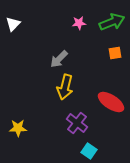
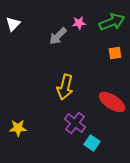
gray arrow: moved 1 px left, 23 px up
red ellipse: moved 1 px right
purple cross: moved 2 px left
cyan square: moved 3 px right, 8 px up
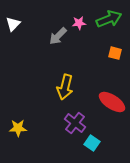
green arrow: moved 3 px left, 3 px up
orange square: rotated 24 degrees clockwise
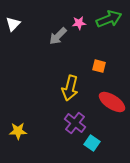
orange square: moved 16 px left, 13 px down
yellow arrow: moved 5 px right, 1 px down
yellow star: moved 3 px down
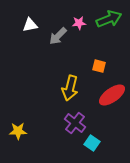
white triangle: moved 17 px right, 1 px down; rotated 35 degrees clockwise
red ellipse: moved 7 px up; rotated 68 degrees counterclockwise
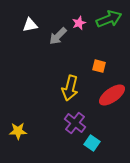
pink star: rotated 16 degrees counterclockwise
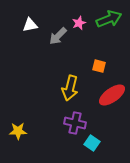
purple cross: rotated 25 degrees counterclockwise
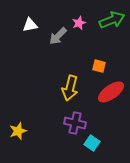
green arrow: moved 3 px right, 1 px down
red ellipse: moved 1 px left, 3 px up
yellow star: rotated 18 degrees counterclockwise
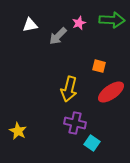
green arrow: rotated 25 degrees clockwise
yellow arrow: moved 1 px left, 1 px down
yellow star: rotated 24 degrees counterclockwise
